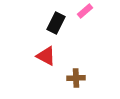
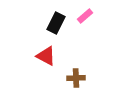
pink rectangle: moved 5 px down
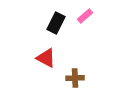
red triangle: moved 2 px down
brown cross: moved 1 px left
